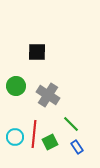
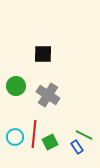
black square: moved 6 px right, 2 px down
green line: moved 13 px right, 11 px down; rotated 18 degrees counterclockwise
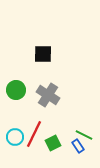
green circle: moved 4 px down
red line: rotated 20 degrees clockwise
green square: moved 3 px right, 1 px down
blue rectangle: moved 1 px right, 1 px up
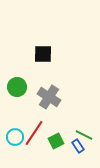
green circle: moved 1 px right, 3 px up
gray cross: moved 1 px right, 2 px down
red line: moved 1 px up; rotated 8 degrees clockwise
green square: moved 3 px right, 2 px up
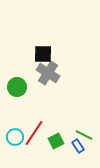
gray cross: moved 1 px left, 24 px up
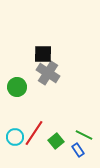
green square: rotated 14 degrees counterclockwise
blue rectangle: moved 4 px down
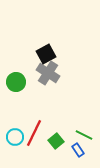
black square: moved 3 px right; rotated 30 degrees counterclockwise
green circle: moved 1 px left, 5 px up
red line: rotated 8 degrees counterclockwise
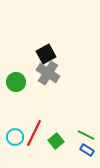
green line: moved 2 px right
blue rectangle: moved 9 px right; rotated 24 degrees counterclockwise
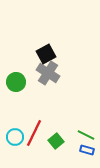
blue rectangle: rotated 16 degrees counterclockwise
